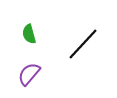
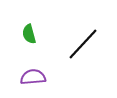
purple semicircle: moved 4 px right, 3 px down; rotated 45 degrees clockwise
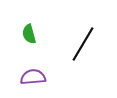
black line: rotated 12 degrees counterclockwise
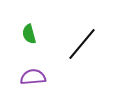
black line: moved 1 px left; rotated 9 degrees clockwise
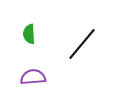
green semicircle: rotated 12 degrees clockwise
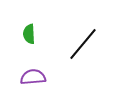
black line: moved 1 px right
